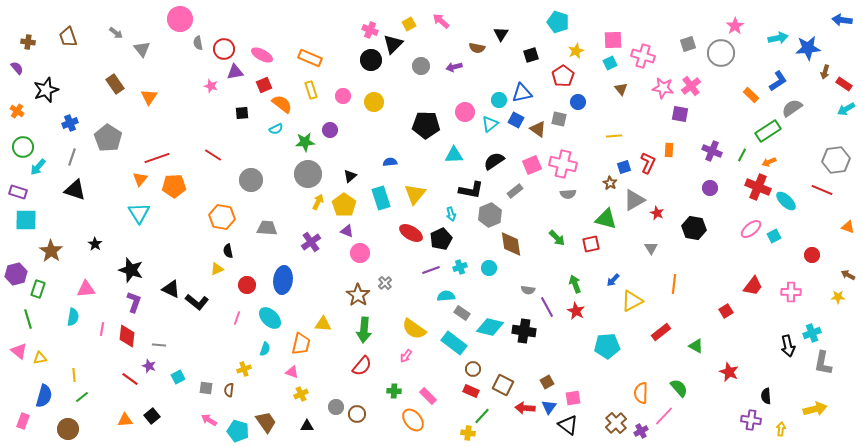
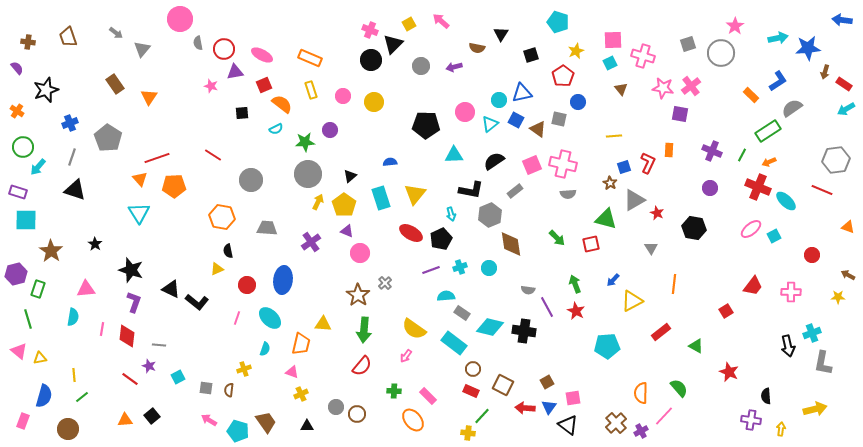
gray triangle at (142, 49): rotated 18 degrees clockwise
orange triangle at (140, 179): rotated 21 degrees counterclockwise
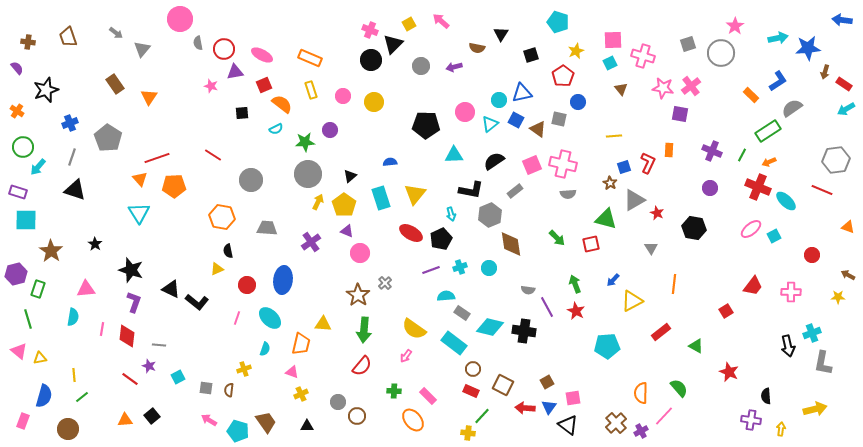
gray circle at (336, 407): moved 2 px right, 5 px up
brown circle at (357, 414): moved 2 px down
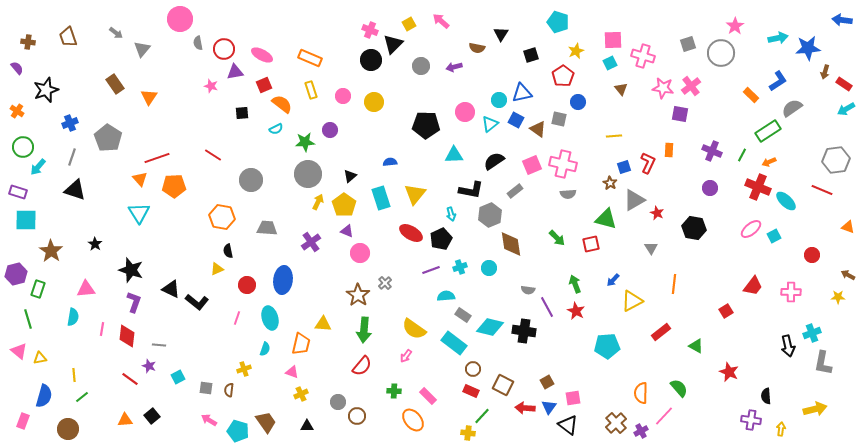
gray rectangle at (462, 313): moved 1 px right, 2 px down
cyan ellipse at (270, 318): rotated 30 degrees clockwise
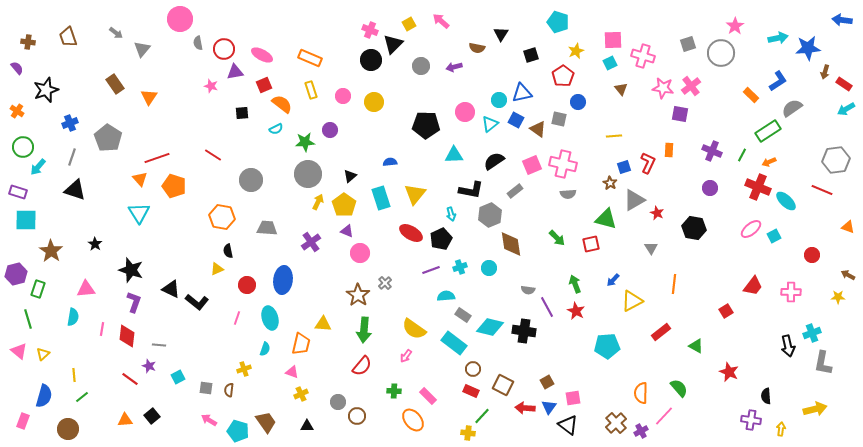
orange pentagon at (174, 186): rotated 20 degrees clockwise
yellow triangle at (40, 358): moved 3 px right, 4 px up; rotated 32 degrees counterclockwise
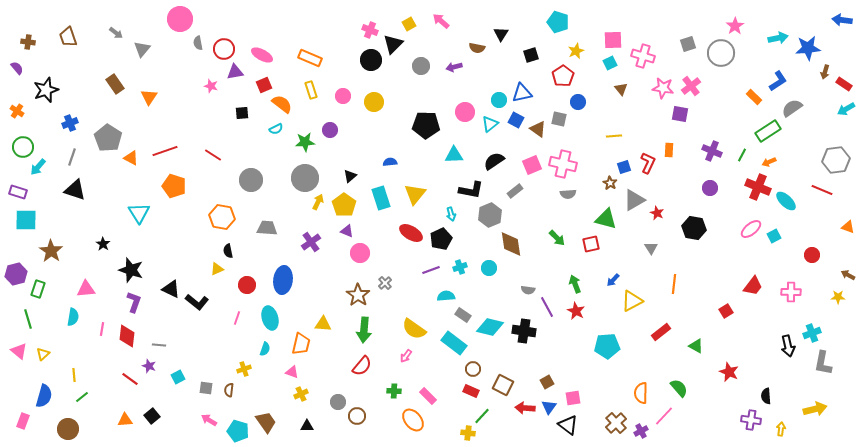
orange rectangle at (751, 95): moved 3 px right, 2 px down
red line at (157, 158): moved 8 px right, 7 px up
gray circle at (308, 174): moved 3 px left, 4 px down
orange triangle at (140, 179): moved 9 px left, 21 px up; rotated 21 degrees counterclockwise
black star at (95, 244): moved 8 px right
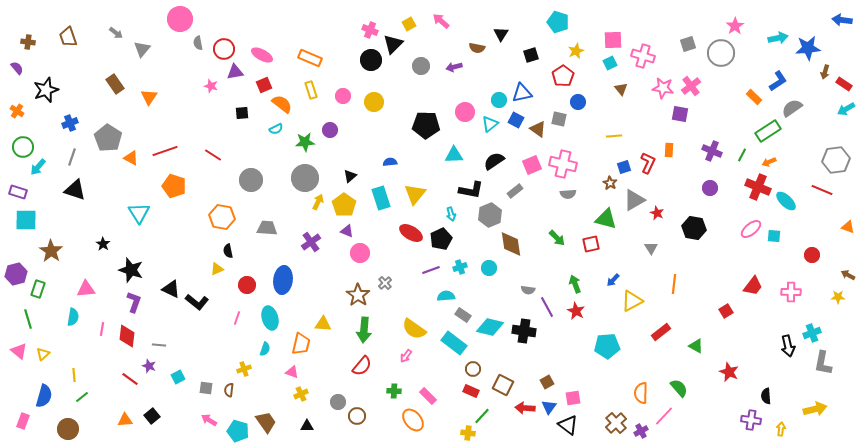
cyan square at (774, 236): rotated 32 degrees clockwise
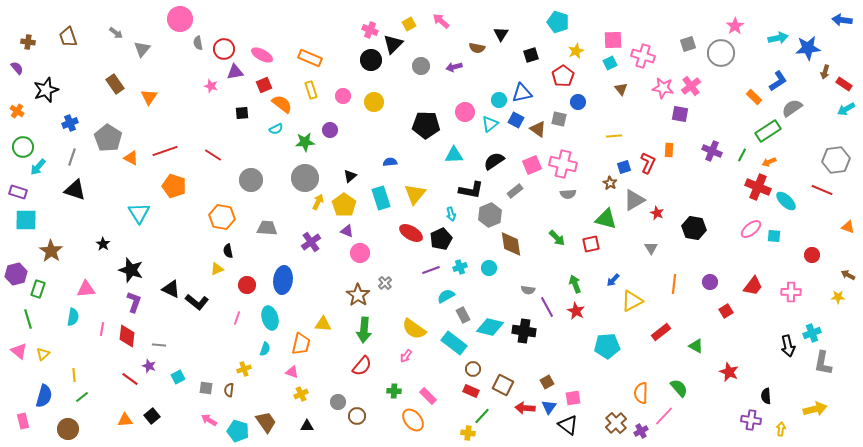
purple circle at (710, 188): moved 94 px down
cyan semicircle at (446, 296): rotated 24 degrees counterclockwise
gray rectangle at (463, 315): rotated 28 degrees clockwise
pink rectangle at (23, 421): rotated 35 degrees counterclockwise
